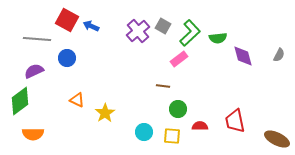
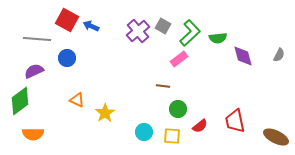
red semicircle: rotated 140 degrees clockwise
brown ellipse: moved 1 px left, 2 px up
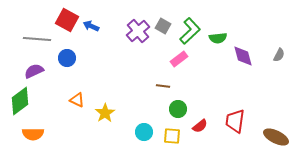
green L-shape: moved 2 px up
red trapezoid: rotated 20 degrees clockwise
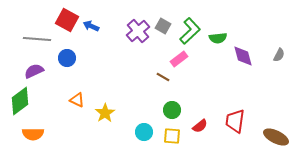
brown line: moved 9 px up; rotated 24 degrees clockwise
green circle: moved 6 px left, 1 px down
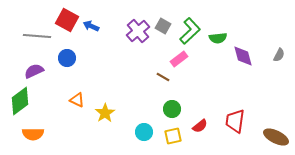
gray line: moved 3 px up
green circle: moved 1 px up
yellow square: moved 1 px right; rotated 18 degrees counterclockwise
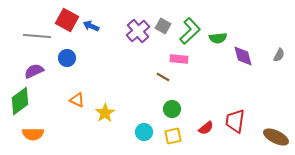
pink rectangle: rotated 42 degrees clockwise
red semicircle: moved 6 px right, 2 px down
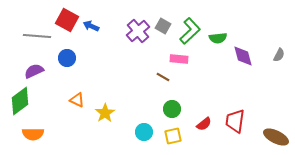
red semicircle: moved 2 px left, 4 px up
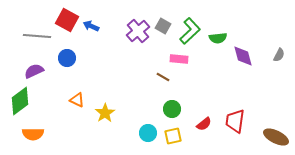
cyan circle: moved 4 px right, 1 px down
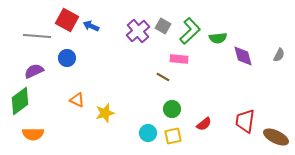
yellow star: rotated 18 degrees clockwise
red trapezoid: moved 10 px right
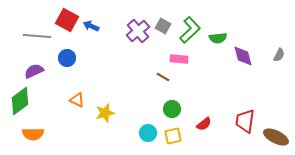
green L-shape: moved 1 px up
